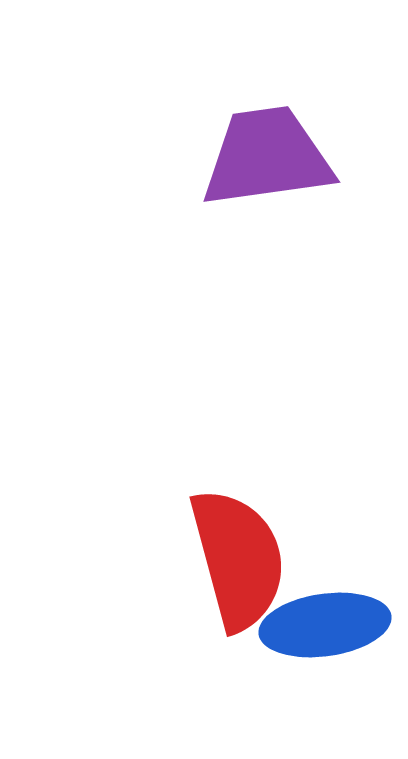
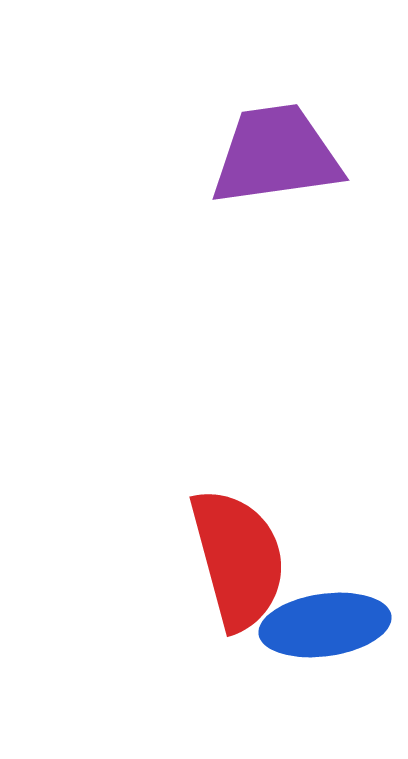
purple trapezoid: moved 9 px right, 2 px up
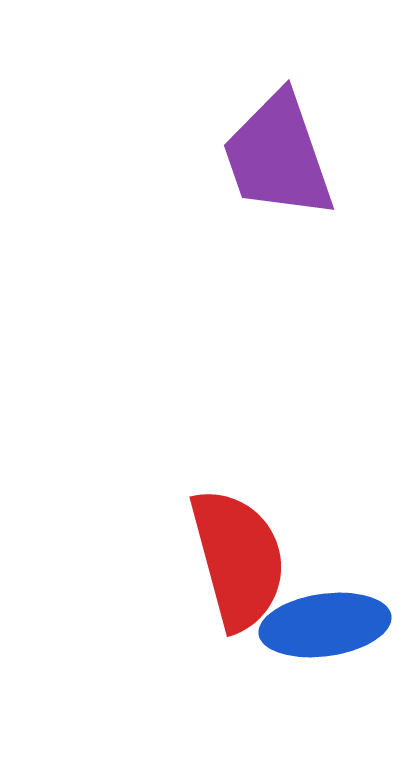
purple trapezoid: moved 2 px right, 1 px down; rotated 101 degrees counterclockwise
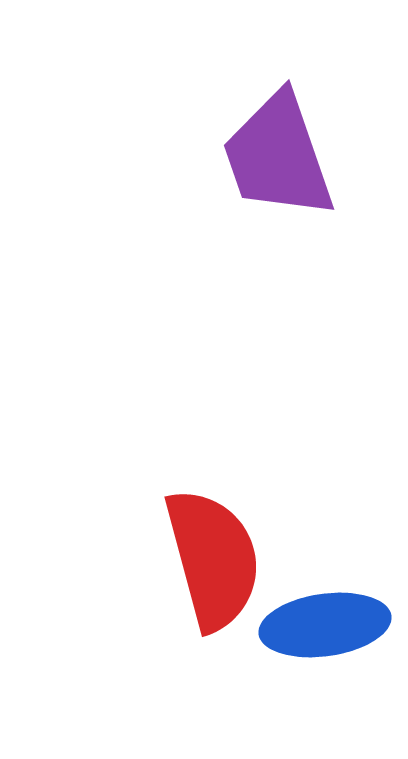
red semicircle: moved 25 px left
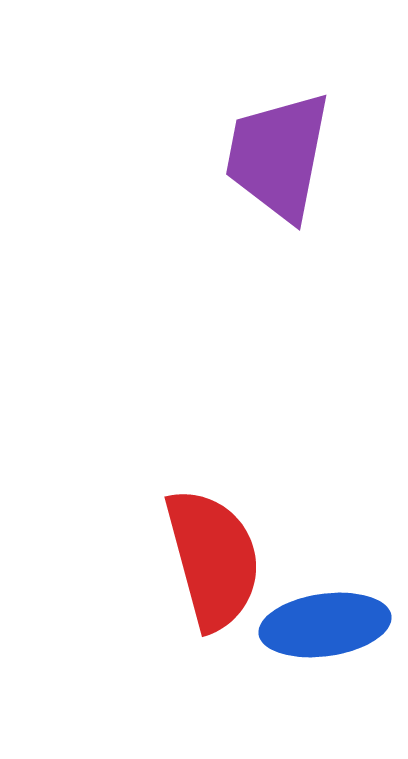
purple trapezoid: rotated 30 degrees clockwise
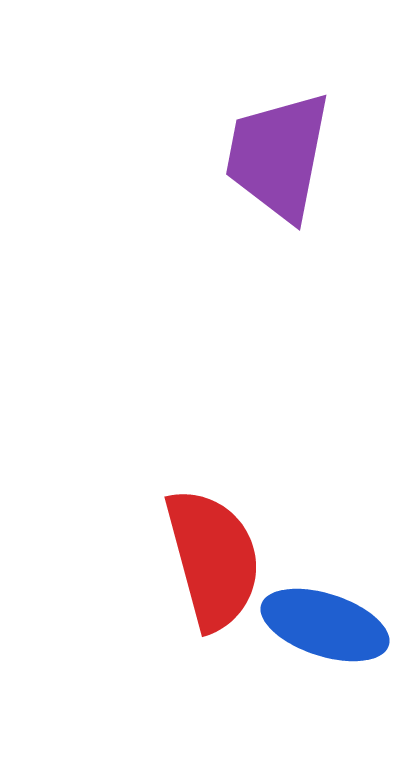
blue ellipse: rotated 26 degrees clockwise
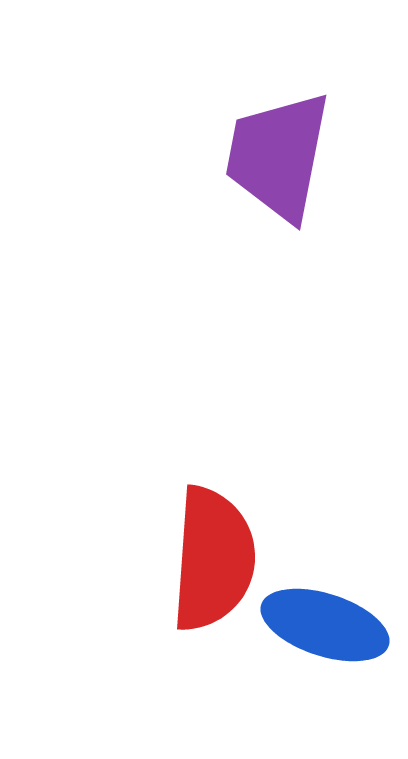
red semicircle: rotated 19 degrees clockwise
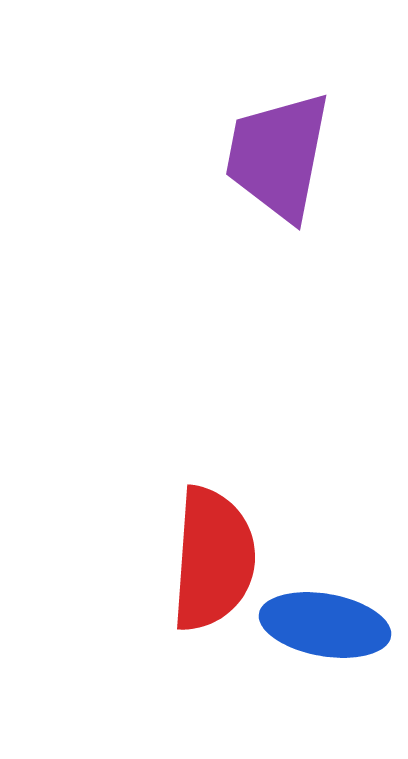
blue ellipse: rotated 8 degrees counterclockwise
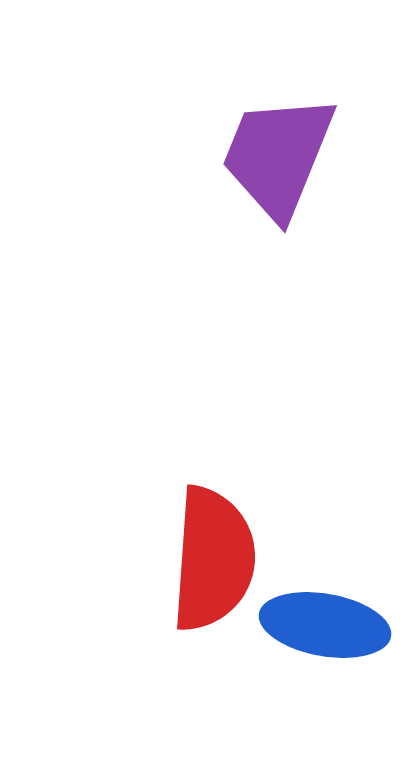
purple trapezoid: rotated 11 degrees clockwise
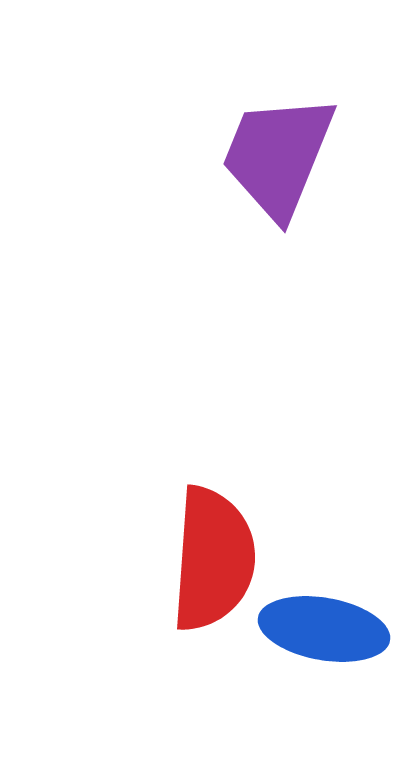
blue ellipse: moved 1 px left, 4 px down
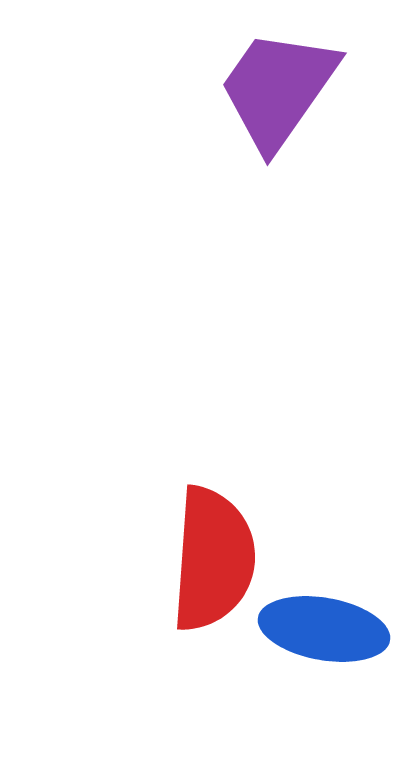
purple trapezoid: moved 67 px up; rotated 13 degrees clockwise
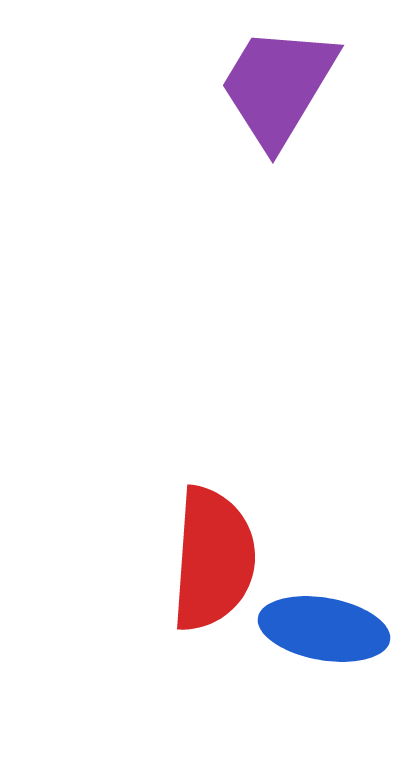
purple trapezoid: moved 3 px up; rotated 4 degrees counterclockwise
